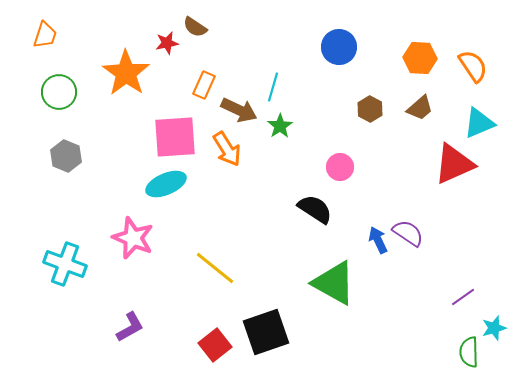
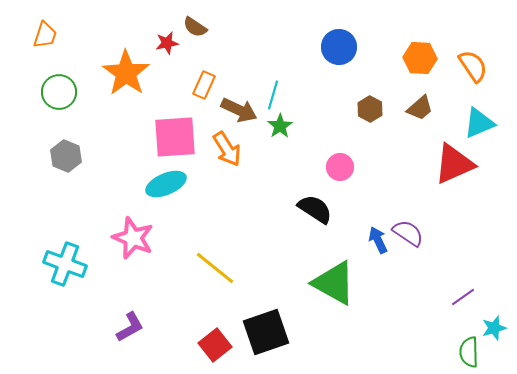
cyan line: moved 8 px down
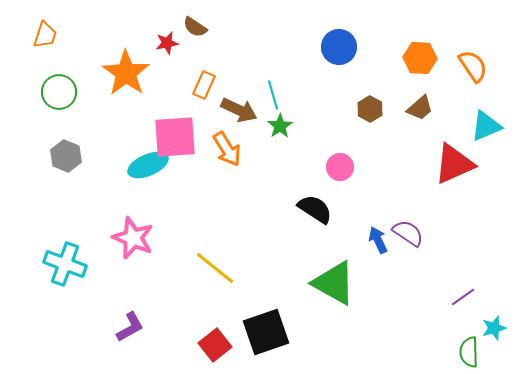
cyan line: rotated 32 degrees counterclockwise
cyan triangle: moved 7 px right, 3 px down
cyan ellipse: moved 18 px left, 19 px up
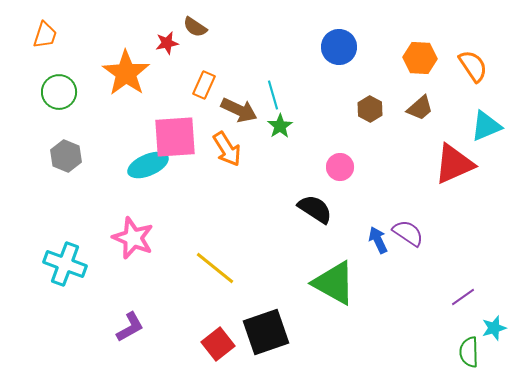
red square: moved 3 px right, 1 px up
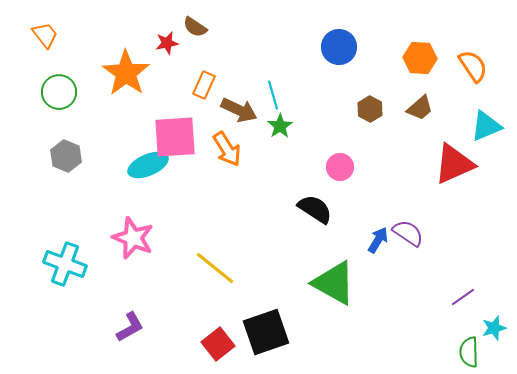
orange trapezoid: rotated 56 degrees counterclockwise
blue arrow: rotated 56 degrees clockwise
